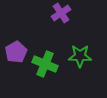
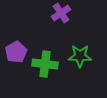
green cross: rotated 15 degrees counterclockwise
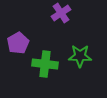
purple pentagon: moved 2 px right, 9 px up
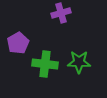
purple cross: rotated 18 degrees clockwise
green star: moved 1 px left, 6 px down
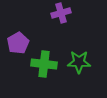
green cross: moved 1 px left
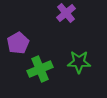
purple cross: moved 5 px right; rotated 24 degrees counterclockwise
green cross: moved 4 px left, 5 px down; rotated 30 degrees counterclockwise
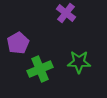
purple cross: rotated 12 degrees counterclockwise
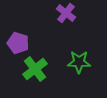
purple pentagon: rotated 25 degrees counterclockwise
green cross: moved 5 px left; rotated 15 degrees counterclockwise
